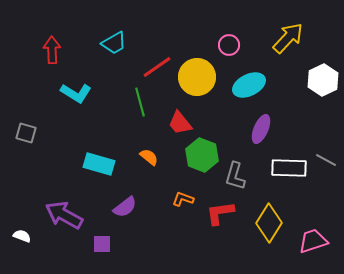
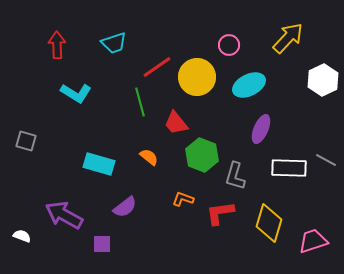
cyan trapezoid: rotated 12 degrees clockwise
red arrow: moved 5 px right, 5 px up
red trapezoid: moved 4 px left
gray square: moved 8 px down
yellow diamond: rotated 15 degrees counterclockwise
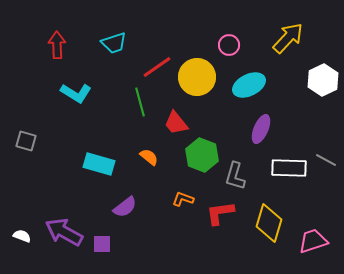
purple arrow: moved 17 px down
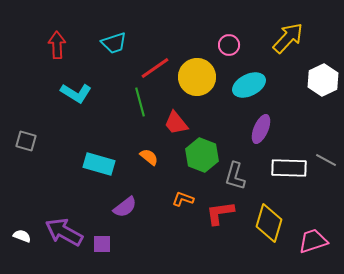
red line: moved 2 px left, 1 px down
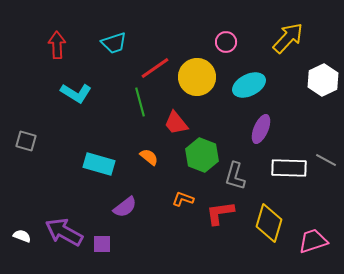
pink circle: moved 3 px left, 3 px up
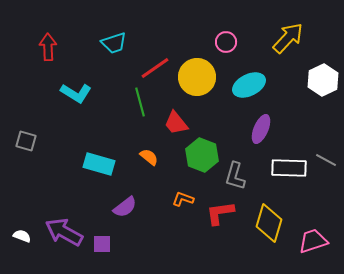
red arrow: moved 9 px left, 2 px down
